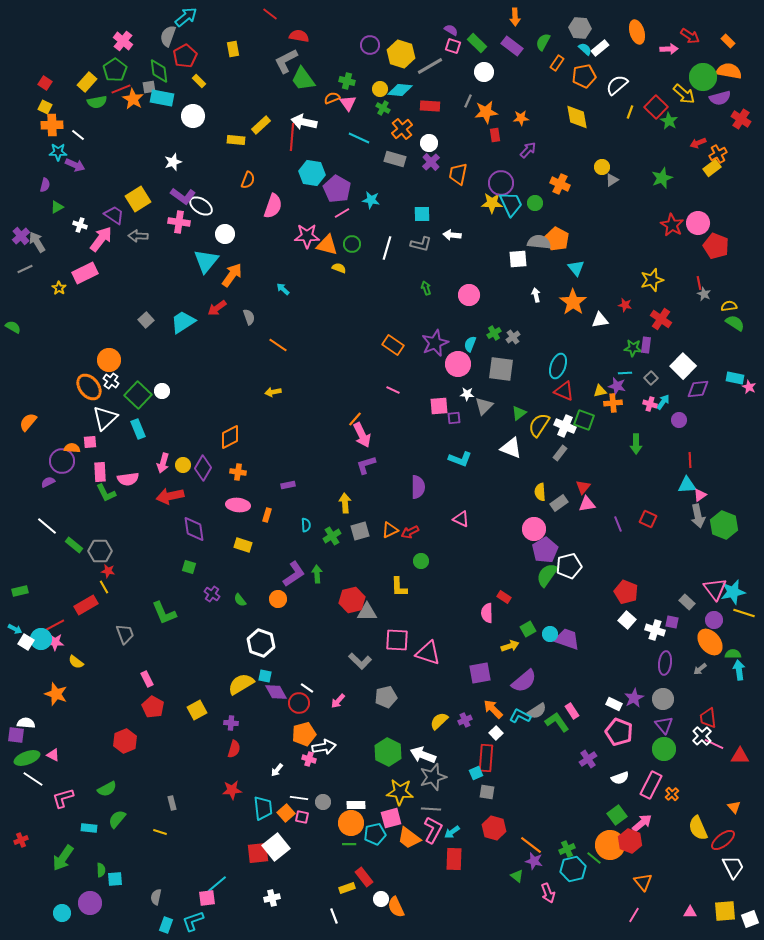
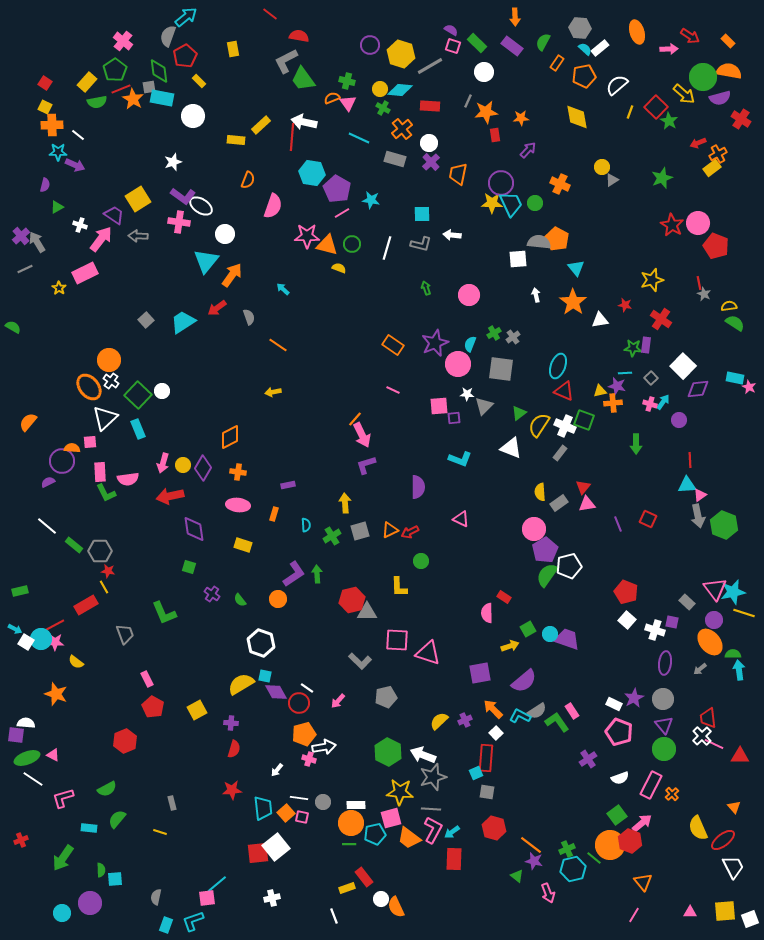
orange rectangle at (267, 515): moved 7 px right, 1 px up
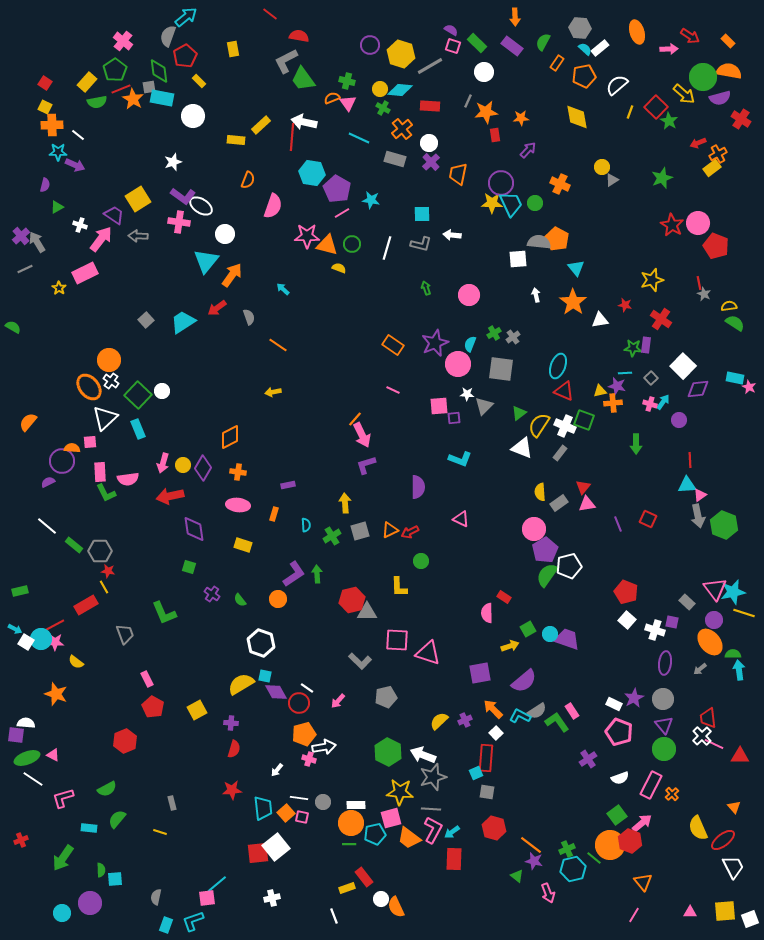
white triangle at (511, 448): moved 11 px right
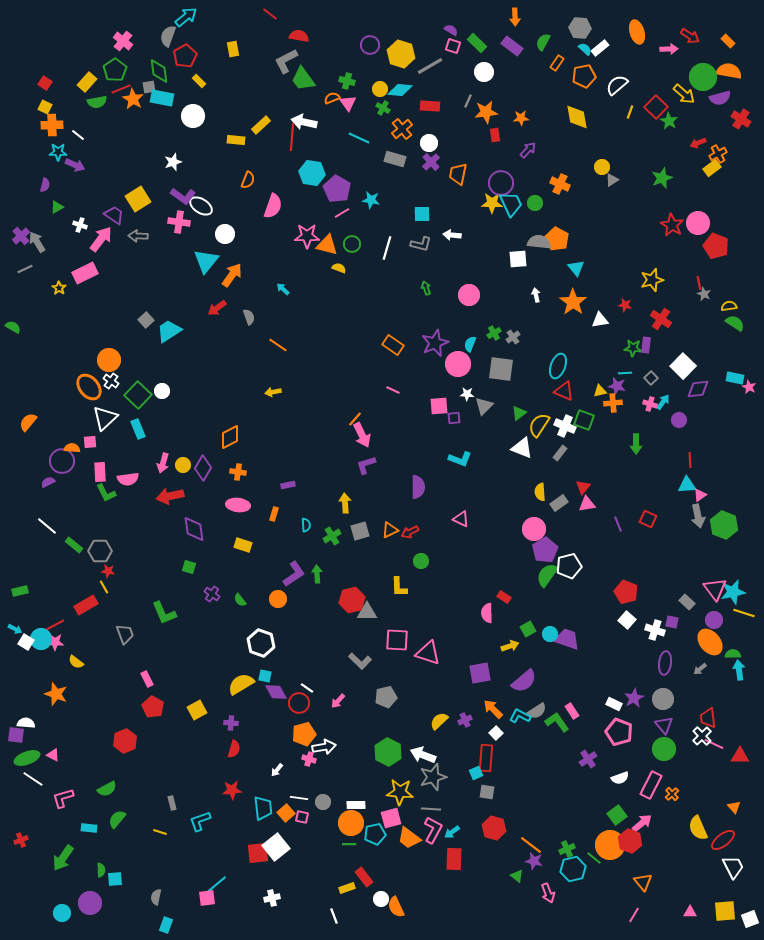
cyan trapezoid at (183, 322): moved 14 px left, 9 px down
cyan L-shape at (193, 921): moved 7 px right, 100 px up
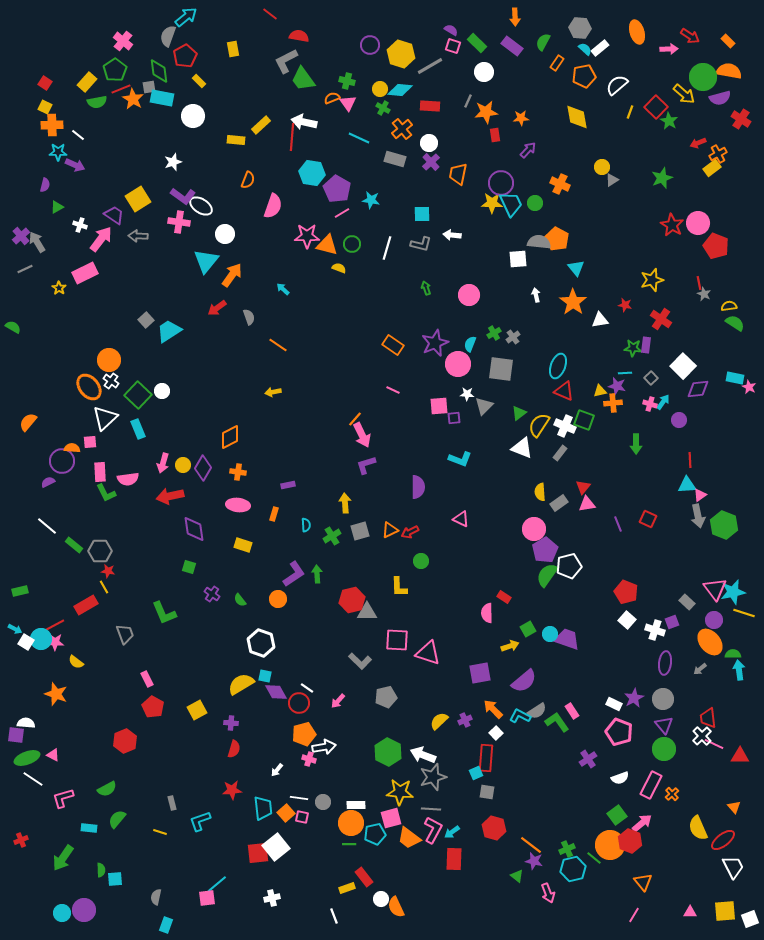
purple square at (672, 622): rotated 32 degrees counterclockwise
purple circle at (90, 903): moved 6 px left, 7 px down
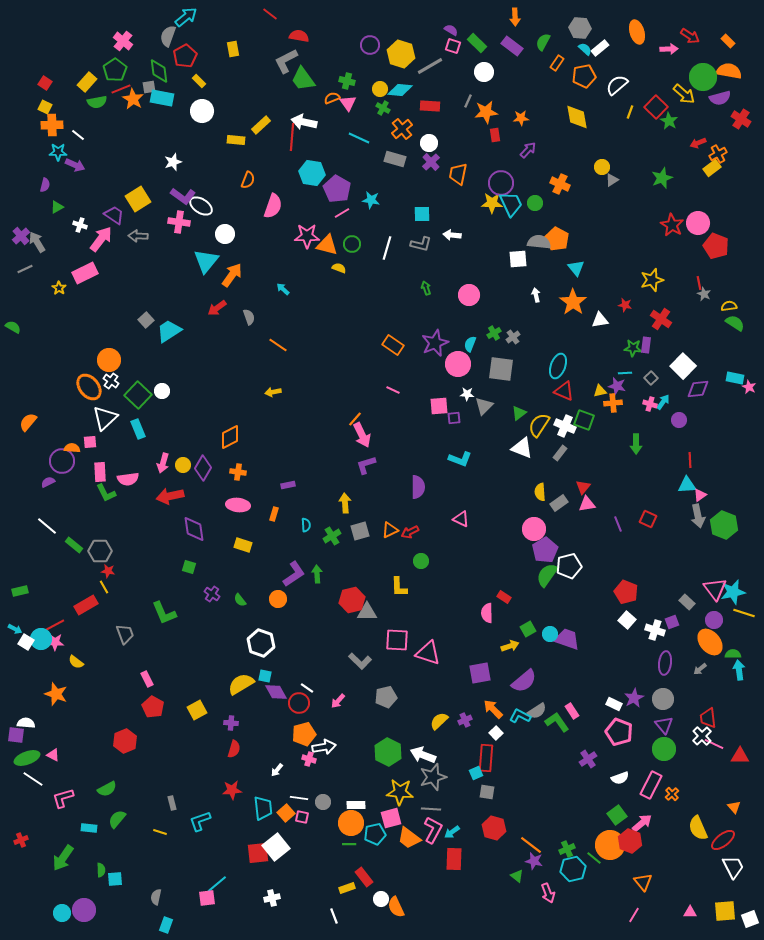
white circle at (193, 116): moved 9 px right, 5 px up
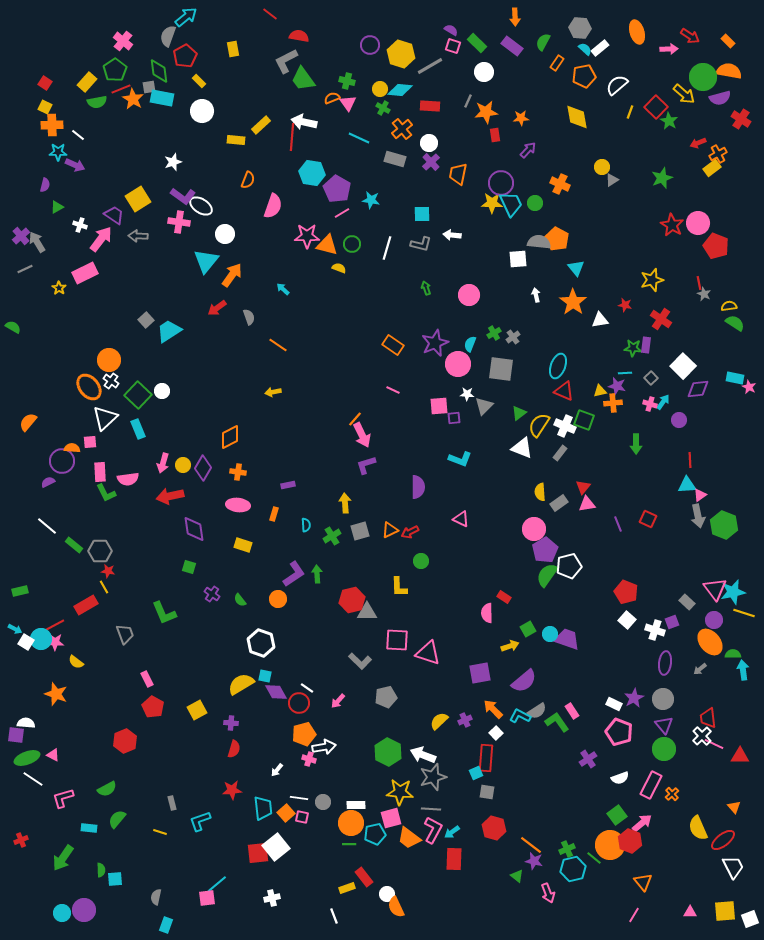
cyan arrow at (739, 670): moved 4 px right
white circle at (381, 899): moved 6 px right, 5 px up
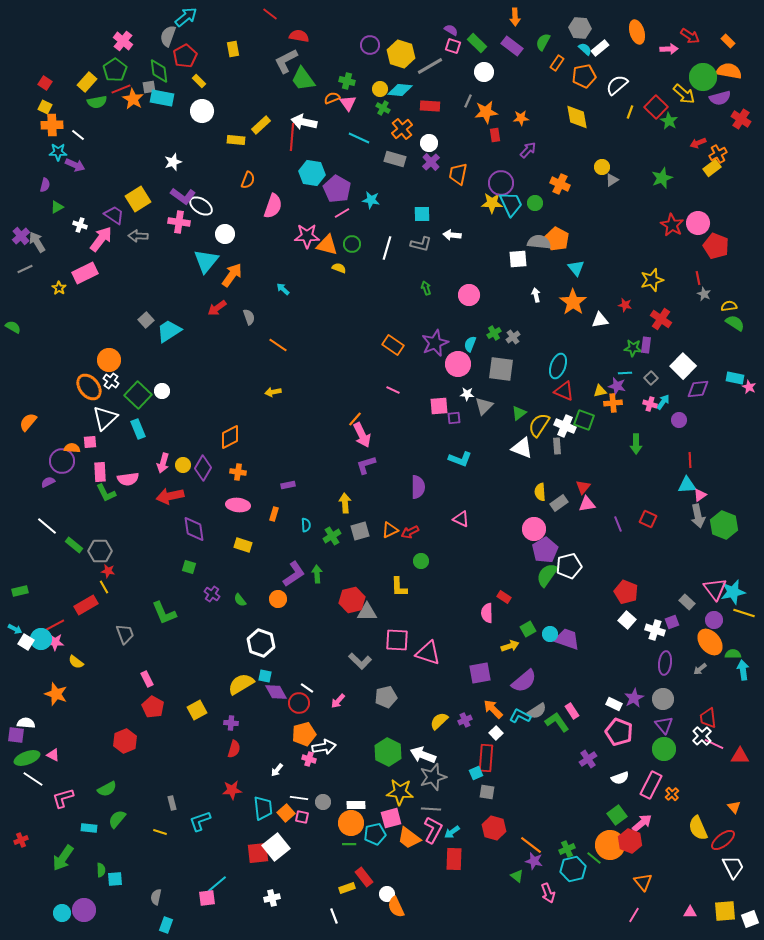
red line at (699, 283): moved 1 px left, 5 px up
gray rectangle at (560, 453): moved 3 px left, 7 px up; rotated 42 degrees counterclockwise
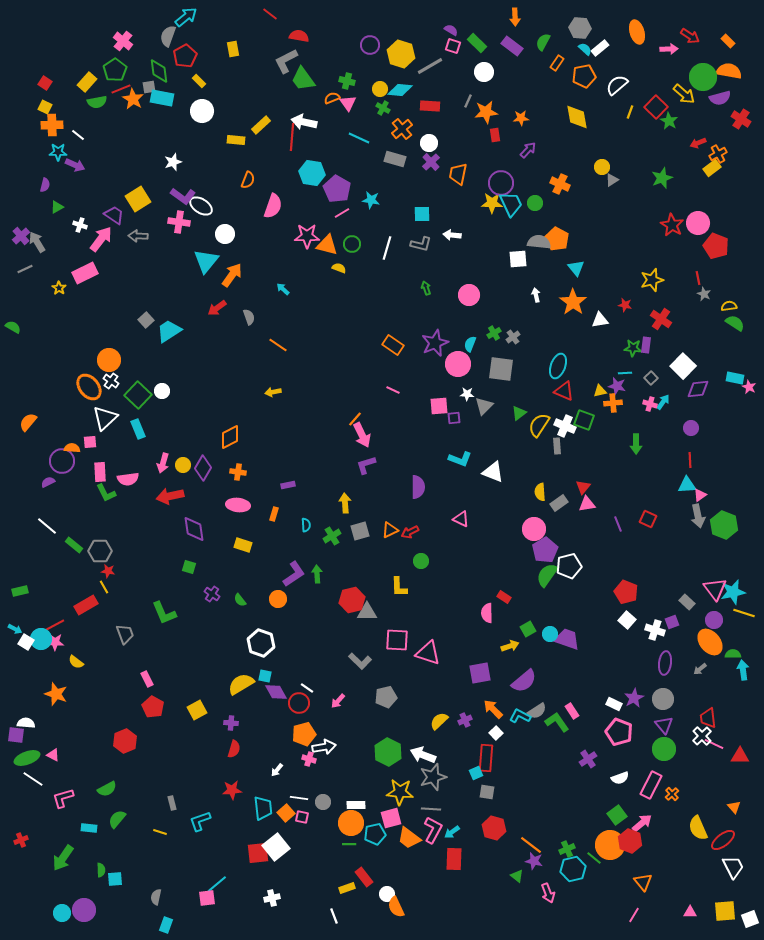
purple circle at (679, 420): moved 12 px right, 8 px down
white triangle at (522, 448): moved 29 px left, 24 px down
